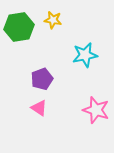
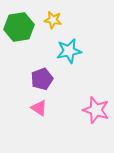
cyan star: moved 16 px left, 4 px up
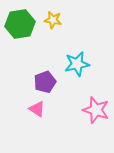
green hexagon: moved 1 px right, 3 px up
cyan star: moved 8 px right, 13 px down
purple pentagon: moved 3 px right, 3 px down
pink triangle: moved 2 px left, 1 px down
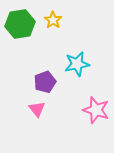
yellow star: rotated 24 degrees clockwise
pink triangle: rotated 18 degrees clockwise
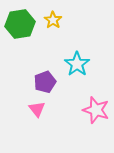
cyan star: rotated 25 degrees counterclockwise
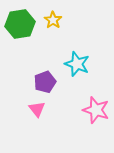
cyan star: rotated 15 degrees counterclockwise
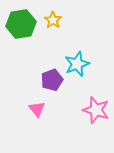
green hexagon: moved 1 px right
cyan star: rotated 30 degrees clockwise
purple pentagon: moved 7 px right, 2 px up
